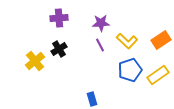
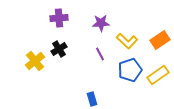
orange rectangle: moved 1 px left
purple line: moved 9 px down
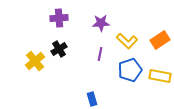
purple line: rotated 40 degrees clockwise
yellow rectangle: moved 2 px right, 1 px down; rotated 45 degrees clockwise
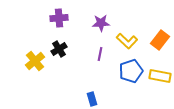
orange rectangle: rotated 18 degrees counterclockwise
blue pentagon: moved 1 px right, 1 px down
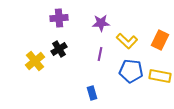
orange rectangle: rotated 12 degrees counterclockwise
blue pentagon: rotated 25 degrees clockwise
blue rectangle: moved 6 px up
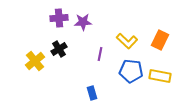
purple star: moved 18 px left, 1 px up
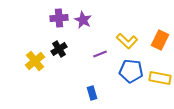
purple star: moved 2 px up; rotated 30 degrees clockwise
purple line: rotated 56 degrees clockwise
yellow rectangle: moved 2 px down
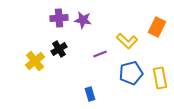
purple star: rotated 18 degrees counterclockwise
orange rectangle: moved 3 px left, 13 px up
blue pentagon: moved 2 px down; rotated 20 degrees counterclockwise
yellow rectangle: rotated 70 degrees clockwise
blue rectangle: moved 2 px left, 1 px down
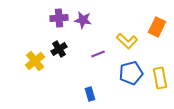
purple line: moved 2 px left
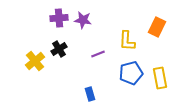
yellow L-shape: rotated 50 degrees clockwise
